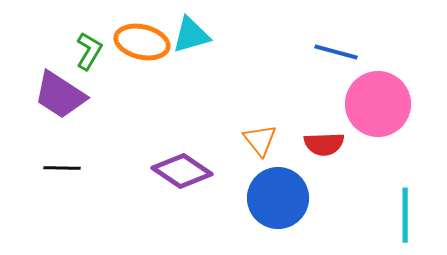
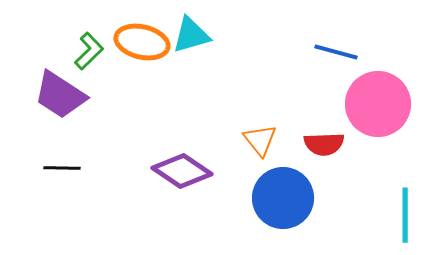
green L-shape: rotated 15 degrees clockwise
blue circle: moved 5 px right
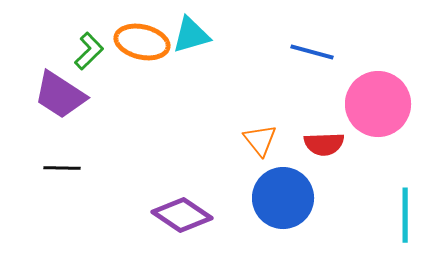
blue line: moved 24 px left
purple diamond: moved 44 px down
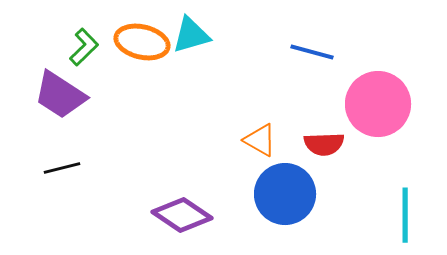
green L-shape: moved 5 px left, 4 px up
orange triangle: rotated 21 degrees counterclockwise
black line: rotated 15 degrees counterclockwise
blue circle: moved 2 px right, 4 px up
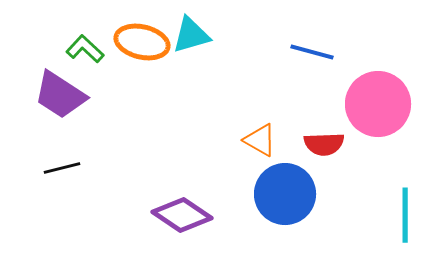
green L-shape: moved 1 px right, 2 px down; rotated 93 degrees counterclockwise
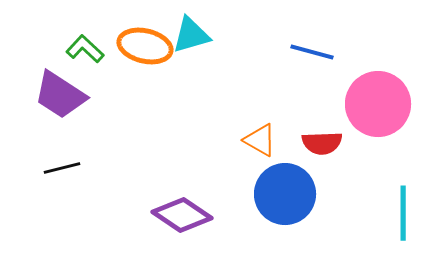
orange ellipse: moved 3 px right, 4 px down
red semicircle: moved 2 px left, 1 px up
cyan line: moved 2 px left, 2 px up
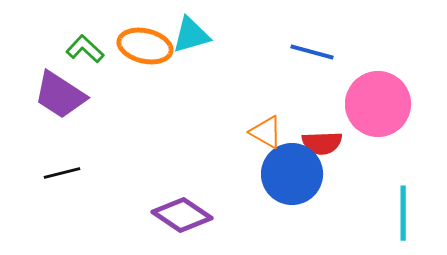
orange triangle: moved 6 px right, 8 px up
black line: moved 5 px down
blue circle: moved 7 px right, 20 px up
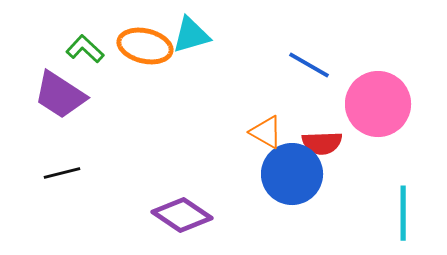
blue line: moved 3 px left, 13 px down; rotated 15 degrees clockwise
